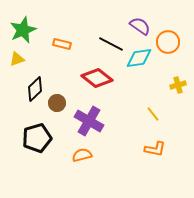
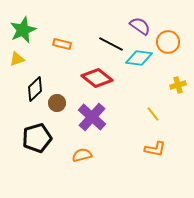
cyan diamond: rotated 16 degrees clockwise
purple cross: moved 3 px right, 4 px up; rotated 12 degrees clockwise
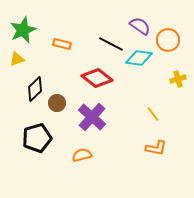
orange circle: moved 2 px up
yellow cross: moved 6 px up
orange L-shape: moved 1 px right, 1 px up
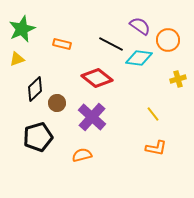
green star: moved 1 px left, 1 px up
black pentagon: moved 1 px right, 1 px up
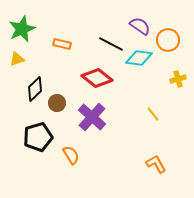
orange L-shape: moved 16 px down; rotated 130 degrees counterclockwise
orange semicircle: moved 11 px left; rotated 72 degrees clockwise
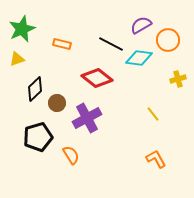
purple semicircle: moved 1 px right, 1 px up; rotated 65 degrees counterclockwise
purple cross: moved 5 px left, 1 px down; rotated 20 degrees clockwise
orange L-shape: moved 5 px up
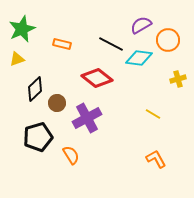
yellow line: rotated 21 degrees counterclockwise
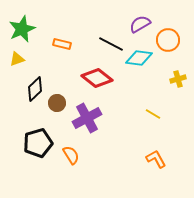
purple semicircle: moved 1 px left, 1 px up
black pentagon: moved 6 px down
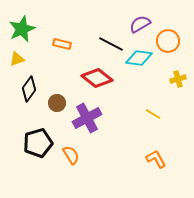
orange circle: moved 1 px down
black diamond: moved 6 px left; rotated 10 degrees counterclockwise
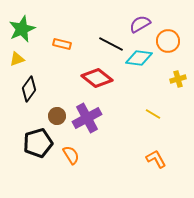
brown circle: moved 13 px down
